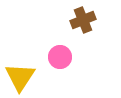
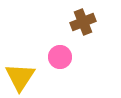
brown cross: moved 2 px down
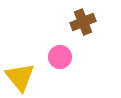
yellow triangle: rotated 12 degrees counterclockwise
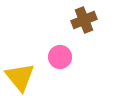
brown cross: moved 1 px right, 2 px up
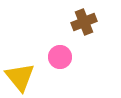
brown cross: moved 2 px down
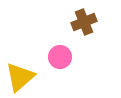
yellow triangle: rotated 28 degrees clockwise
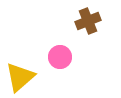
brown cross: moved 4 px right, 1 px up
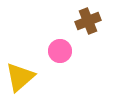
pink circle: moved 6 px up
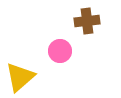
brown cross: moved 1 px left; rotated 15 degrees clockwise
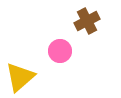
brown cross: rotated 20 degrees counterclockwise
